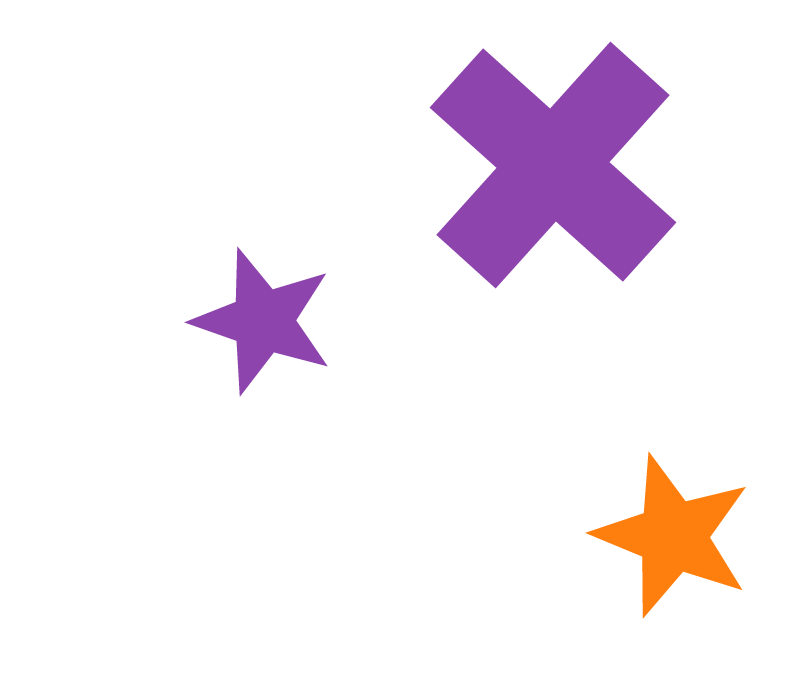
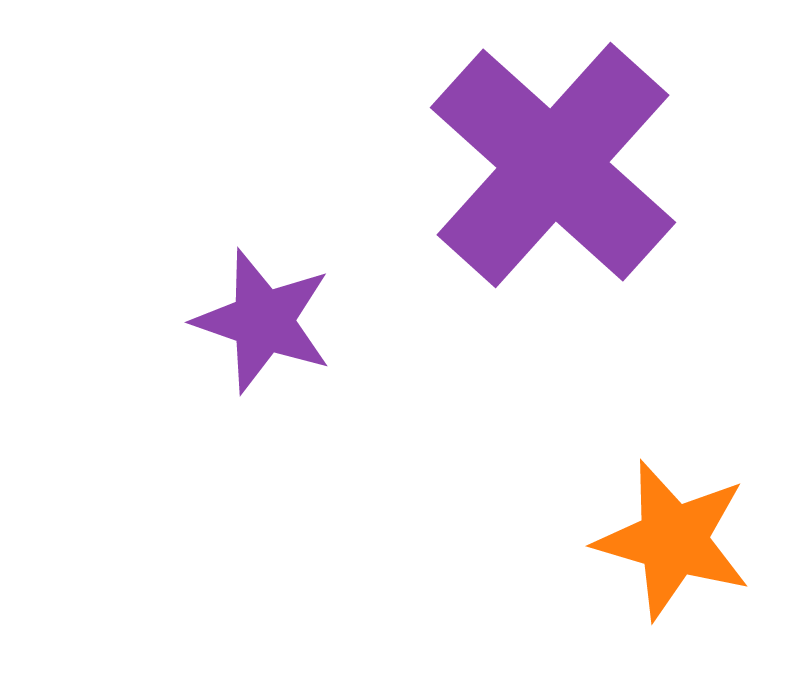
orange star: moved 4 px down; rotated 6 degrees counterclockwise
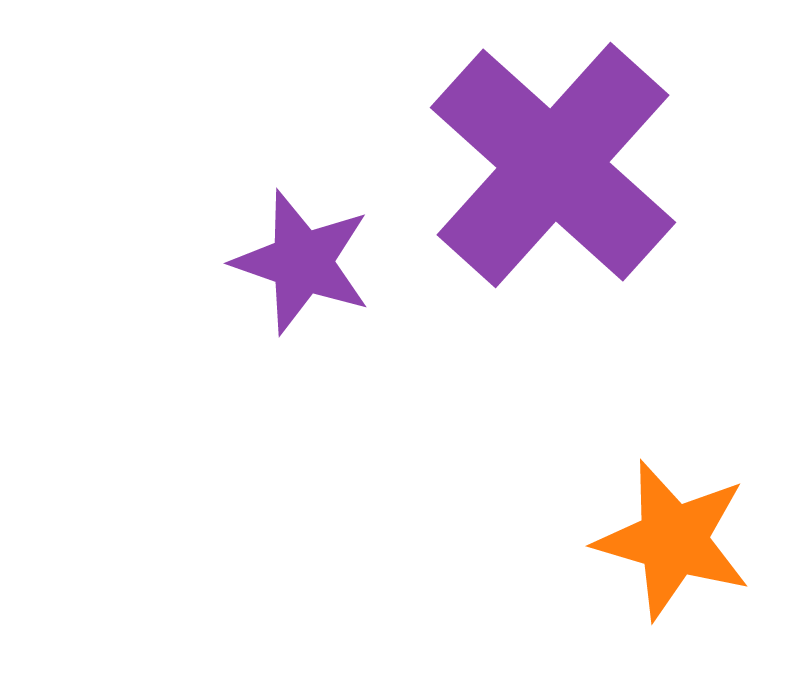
purple star: moved 39 px right, 59 px up
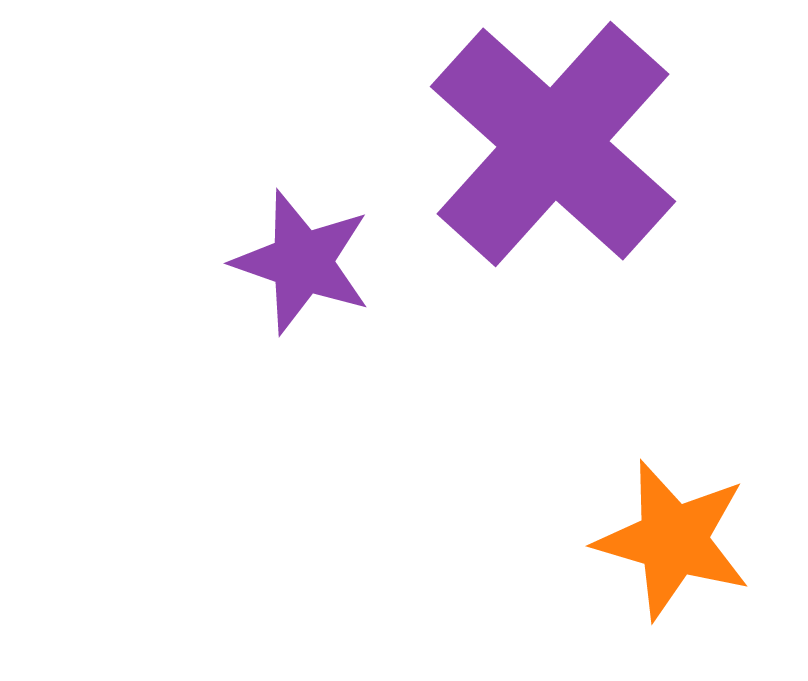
purple cross: moved 21 px up
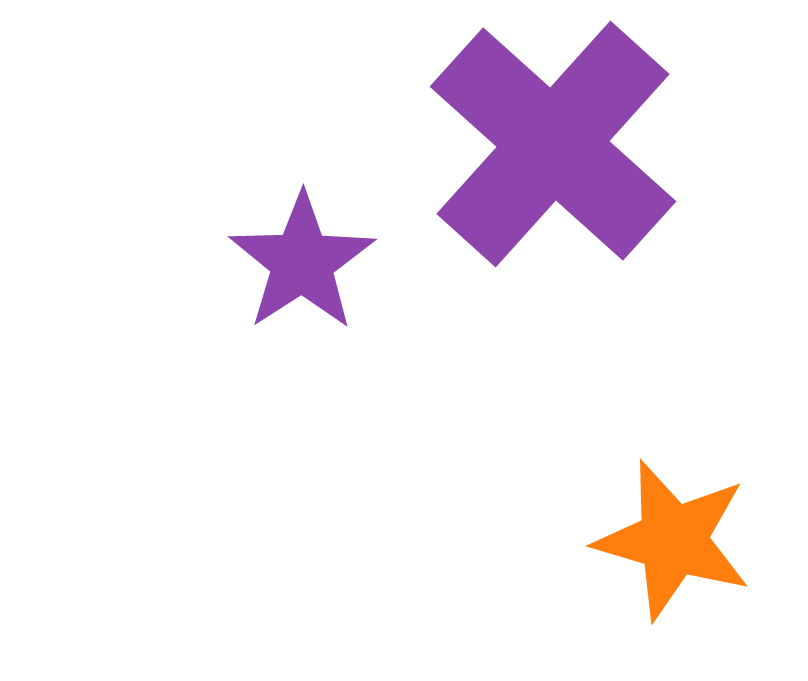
purple star: rotated 20 degrees clockwise
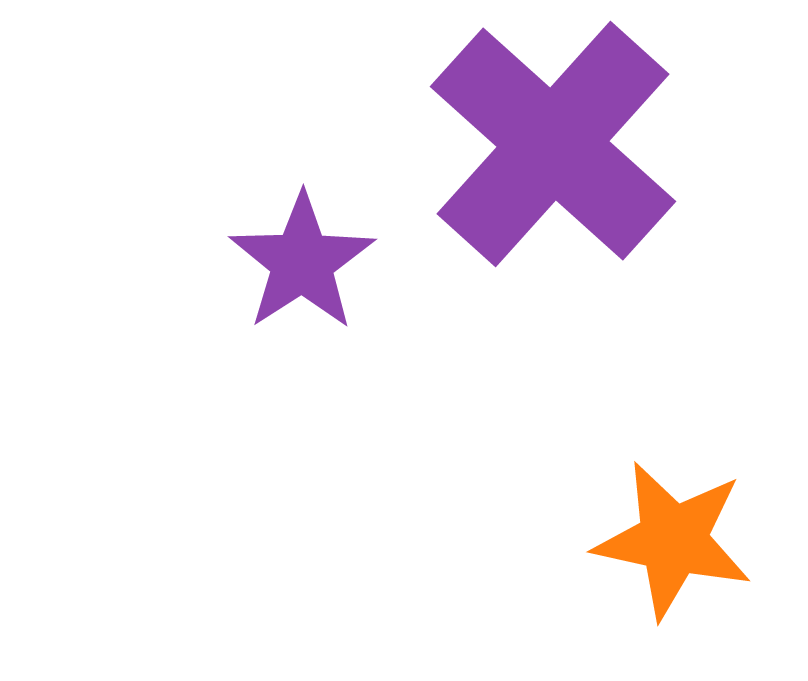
orange star: rotated 4 degrees counterclockwise
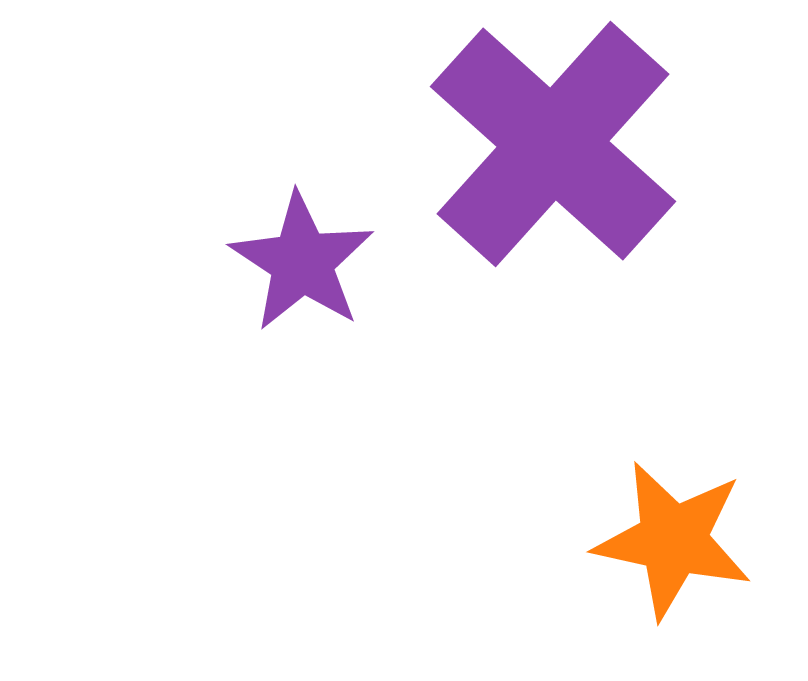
purple star: rotated 6 degrees counterclockwise
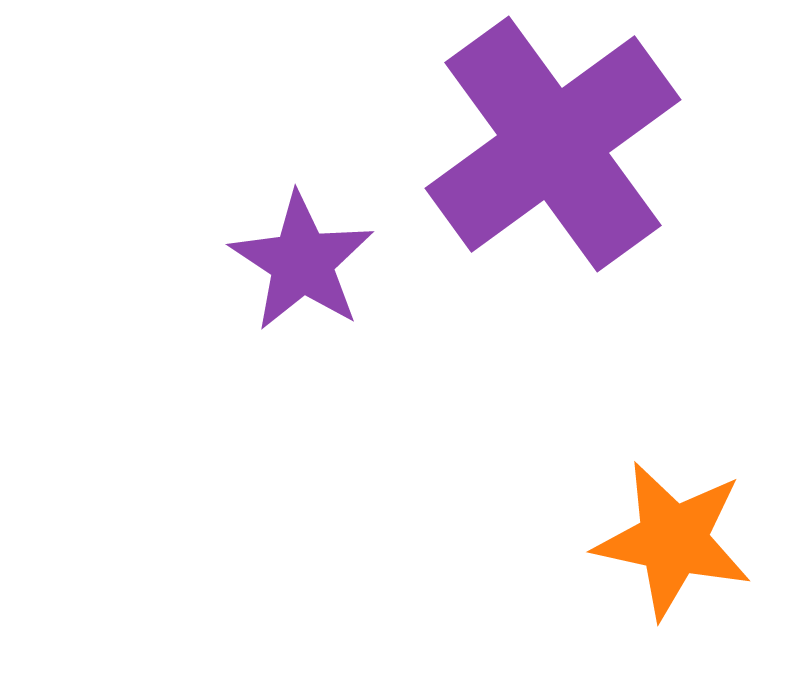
purple cross: rotated 12 degrees clockwise
